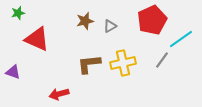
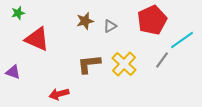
cyan line: moved 1 px right, 1 px down
yellow cross: moved 1 px right, 1 px down; rotated 35 degrees counterclockwise
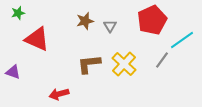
gray triangle: rotated 32 degrees counterclockwise
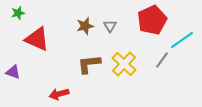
brown star: moved 5 px down
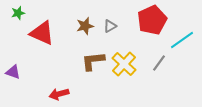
gray triangle: rotated 32 degrees clockwise
red triangle: moved 5 px right, 6 px up
gray line: moved 3 px left, 3 px down
brown L-shape: moved 4 px right, 3 px up
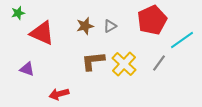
purple triangle: moved 14 px right, 3 px up
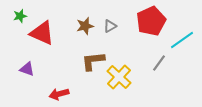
green star: moved 2 px right, 3 px down
red pentagon: moved 1 px left, 1 px down
yellow cross: moved 5 px left, 13 px down
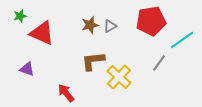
red pentagon: rotated 16 degrees clockwise
brown star: moved 5 px right, 1 px up
red arrow: moved 7 px right, 1 px up; rotated 66 degrees clockwise
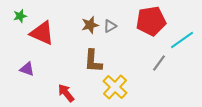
brown L-shape: rotated 80 degrees counterclockwise
yellow cross: moved 4 px left, 10 px down
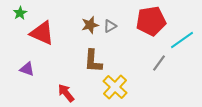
green star: moved 3 px up; rotated 16 degrees counterclockwise
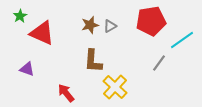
green star: moved 3 px down
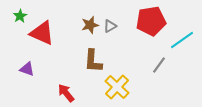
gray line: moved 2 px down
yellow cross: moved 2 px right
